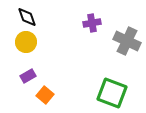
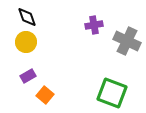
purple cross: moved 2 px right, 2 px down
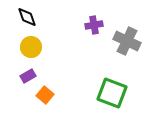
yellow circle: moved 5 px right, 5 px down
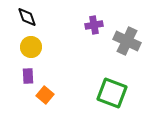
purple rectangle: rotated 63 degrees counterclockwise
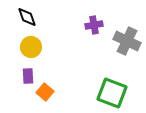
orange square: moved 3 px up
